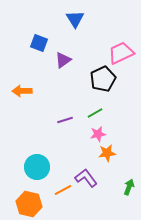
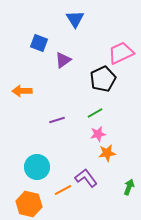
purple line: moved 8 px left
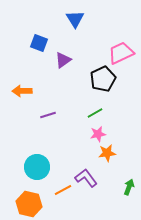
purple line: moved 9 px left, 5 px up
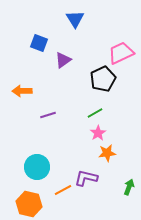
pink star: moved 1 px up; rotated 21 degrees counterclockwise
purple L-shape: rotated 40 degrees counterclockwise
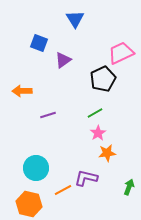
cyan circle: moved 1 px left, 1 px down
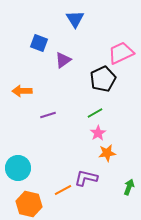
cyan circle: moved 18 px left
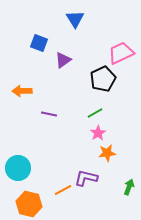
purple line: moved 1 px right, 1 px up; rotated 28 degrees clockwise
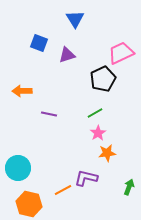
purple triangle: moved 4 px right, 5 px up; rotated 18 degrees clockwise
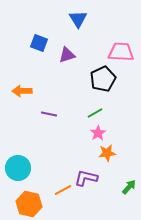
blue triangle: moved 3 px right
pink trapezoid: moved 1 px up; rotated 28 degrees clockwise
green arrow: rotated 21 degrees clockwise
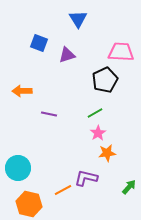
black pentagon: moved 2 px right, 1 px down
